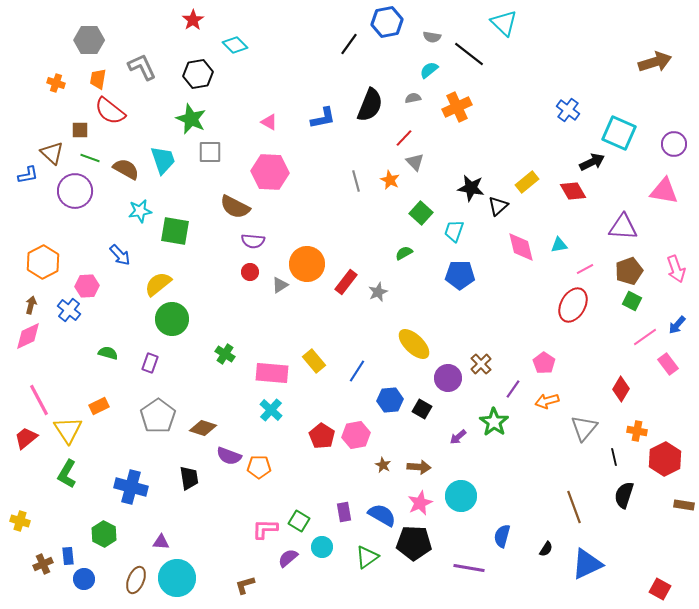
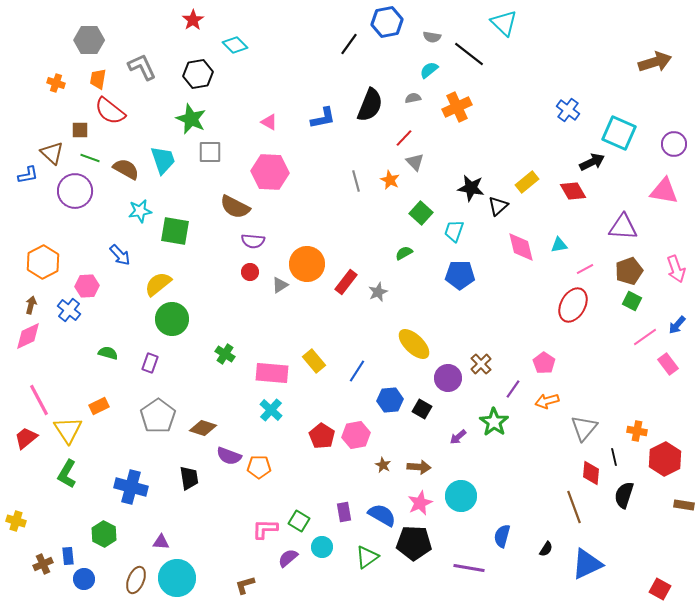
red diamond at (621, 389): moved 30 px left, 84 px down; rotated 25 degrees counterclockwise
yellow cross at (20, 521): moved 4 px left
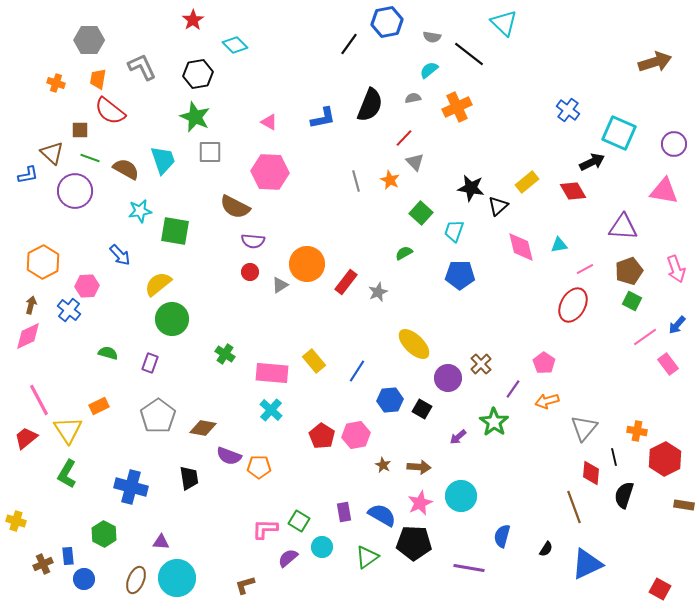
green star at (191, 119): moved 4 px right, 2 px up
brown diamond at (203, 428): rotated 8 degrees counterclockwise
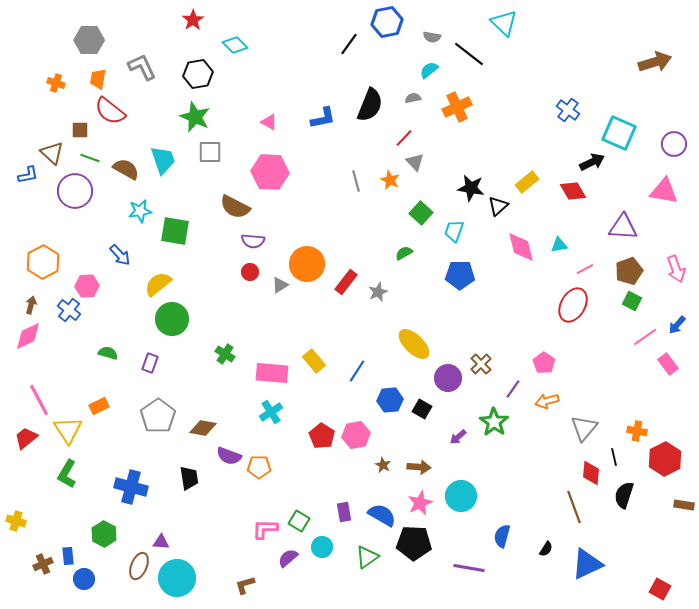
cyan cross at (271, 410): moved 2 px down; rotated 15 degrees clockwise
brown ellipse at (136, 580): moved 3 px right, 14 px up
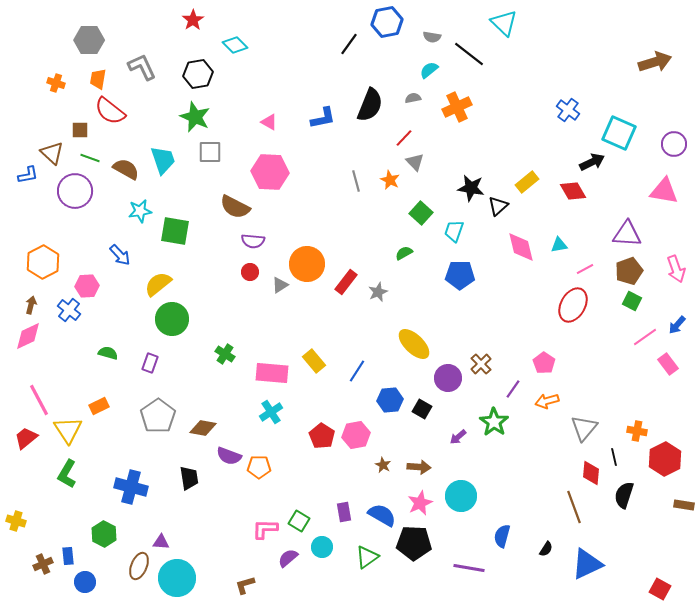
purple triangle at (623, 227): moved 4 px right, 7 px down
blue circle at (84, 579): moved 1 px right, 3 px down
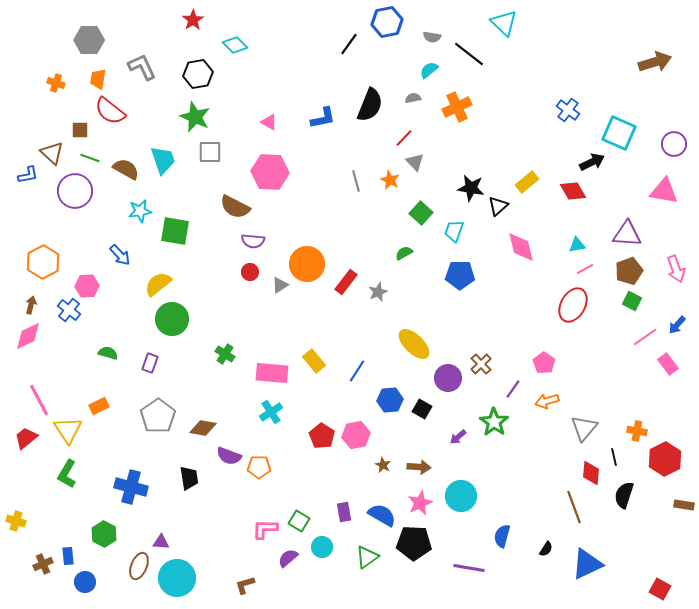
cyan triangle at (559, 245): moved 18 px right
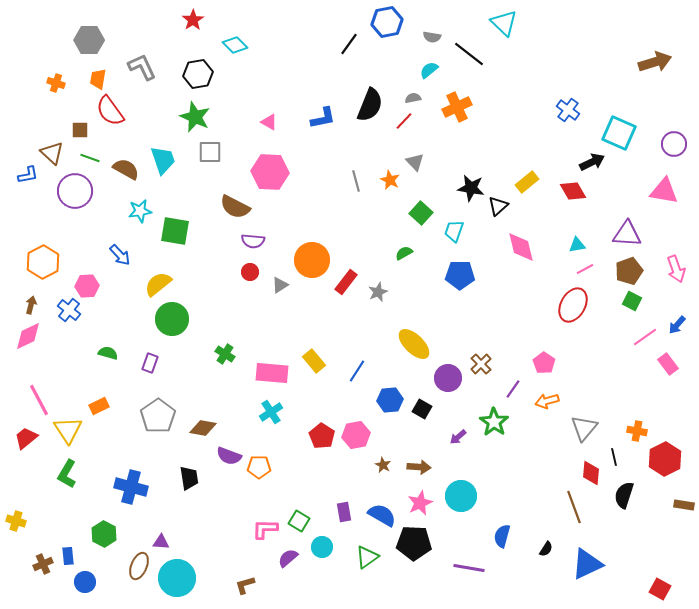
red semicircle at (110, 111): rotated 16 degrees clockwise
red line at (404, 138): moved 17 px up
orange circle at (307, 264): moved 5 px right, 4 px up
